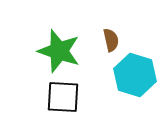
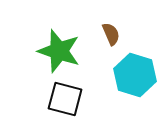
brown semicircle: moved 6 px up; rotated 10 degrees counterclockwise
black square: moved 2 px right, 2 px down; rotated 12 degrees clockwise
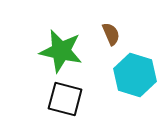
green star: moved 2 px right; rotated 6 degrees counterclockwise
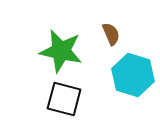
cyan hexagon: moved 2 px left
black square: moved 1 px left
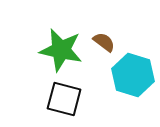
brown semicircle: moved 7 px left, 8 px down; rotated 30 degrees counterclockwise
green star: moved 1 px up
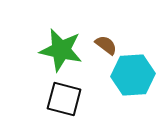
brown semicircle: moved 2 px right, 3 px down
cyan hexagon: rotated 21 degrees counterclockwise
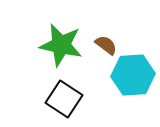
green star: moved 5 px up
black square: rotated 18 degrees clockwise
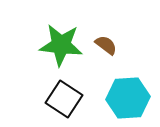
green star: rotated 6 degrees counterclockwise
cyan hexagon: moved 5 px left, 23 px down
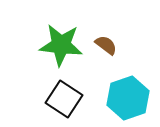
cyan hexagon: rotated 15 degrees counterclockwise
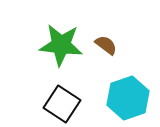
black square: moved 2 px left, 5 px down
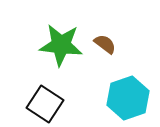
brown semicircle: moved 1 px left, 1 px up
black square: moved 17 px left
